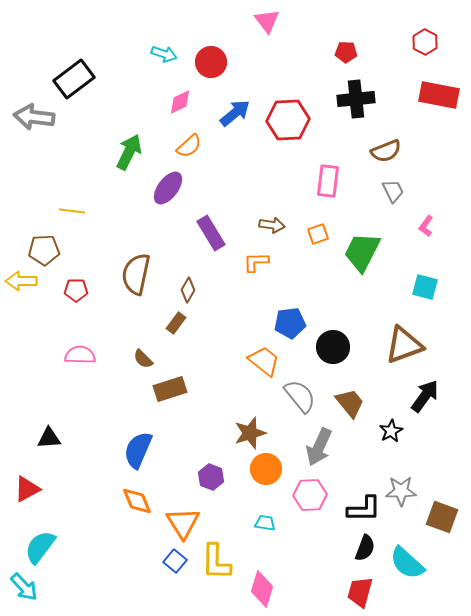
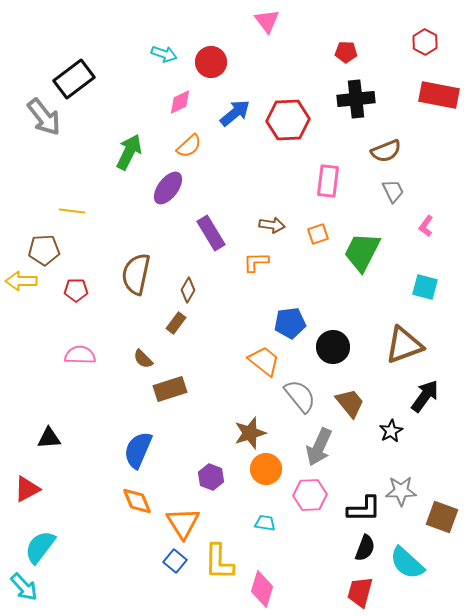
gray arrow at (34, 117): moved 10 px right; rotated 135 degrees counterclockwise
yellow L-shape at (216, 562): moved 3 px right
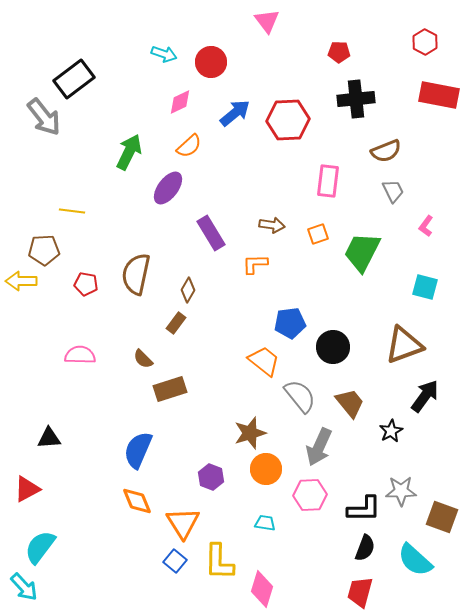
red pentagon at (346, 52): moved 7 px left
orange L-shape at (256, 262): moved 1 px left, 2 px down
red pentagon at (76, 290): moved 10 px right, 6 px up; rotated 10 degrees clockwise
cyan semicircle at (407, 563): moved 8 px right, 3 px up
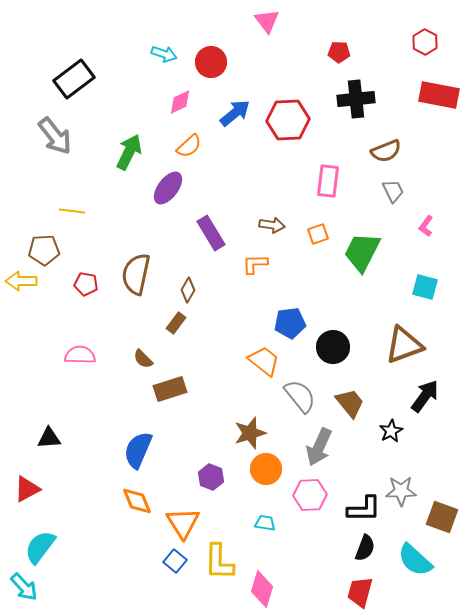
gray arrow at (44, 117): moved 11 px right, 19 px down
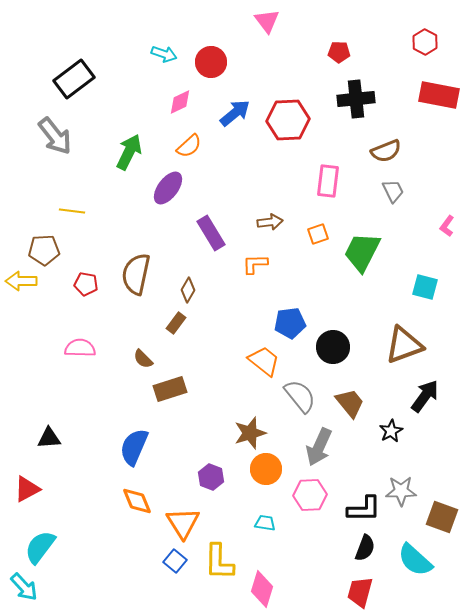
brown arrow at (272, 225): moved 2 px left, 3 px up; rotated 15 degrees counterclockwise
pink L-shape at (426, 226): moved 21 px right
pink semicircle at (80, 355): moved 7 px up
blue semicircle at (138, 450): moved 4 px left, 3 px up
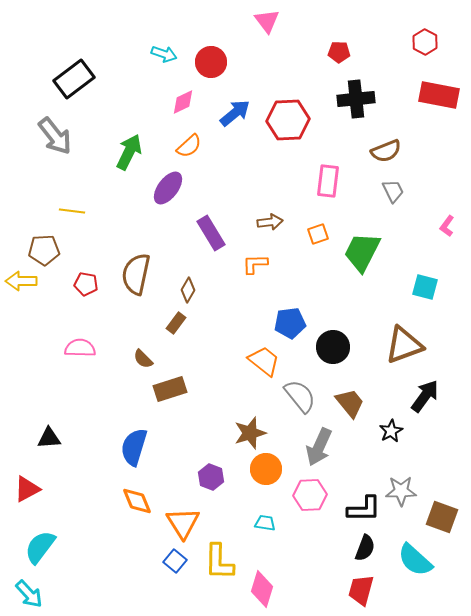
pink diamond at (180, 102): moved 3 px right
blue semicircle at (134, 447): rotated 6 degrees counterclockwise
cyan arrow at (24, 587): moved 5 px right, 7 px down
red trapezoid at (360, 592): moved 1 px right, 2 px up
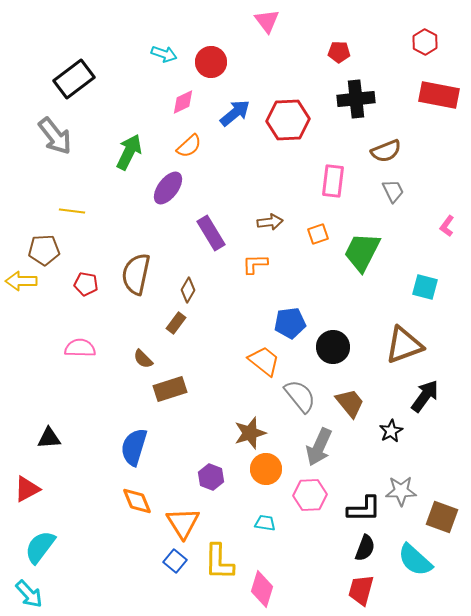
pink rectangle at (328, 181): moved 5 px right
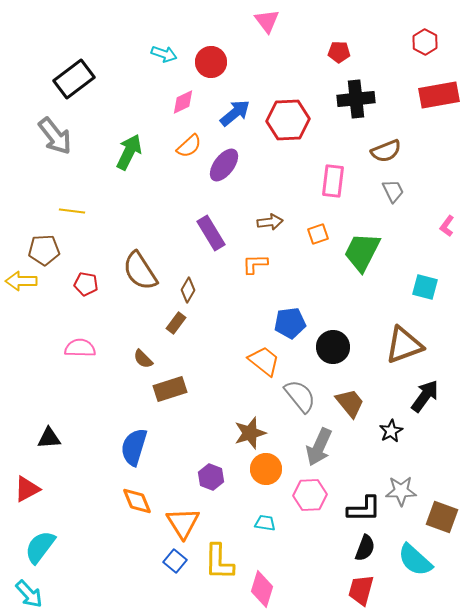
red rectangle at (439, 95): rotated 21 degrees counterclockwise
purple ellipse at (168, 188): moved 56 px right, 23 px up
brown semicircle at (136, 274): moved 4 px right, 3 px up; rotated 45 degrees counterclockwise
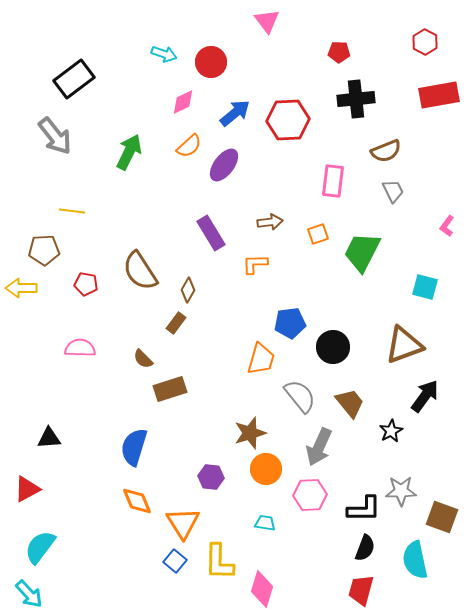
yellow arrow at (21, 281): moved 7 px down
orange trapezoid at (264, 361): moved 3 px left, 2 px up; rotated 68 degrees clockwise
purple hexagon at (211, 477): rotated 15 degrees counterclockwise
cyan semicircle at (415, 560): rotated 36 degrees clockwise
